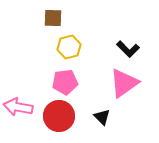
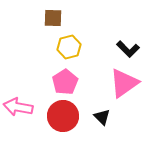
pink pentagon: rotated 25 degrees counterclockwise
red circle: moved 4 px right
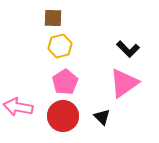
yellow hexagon: moved 9 px left, 1 px up
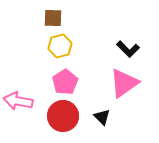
pink arrow: moved 6 px up
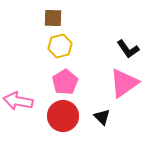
black L-shape: rotated 10 degrees clockwise
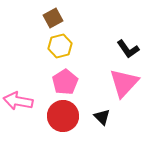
brown square: rotated 30 degrees counterclockwise
pink triangle: rotated 12 degrees counterclockwise
